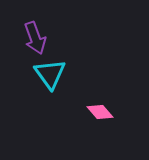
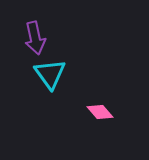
purple arrow: rotated 8 degrees clockwise
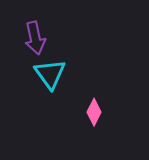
pink diamond: moved 6 px left; rotated 68 degrees clockwise
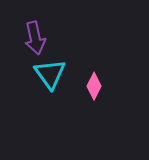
pink diamond: moved 26 px up
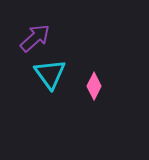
purple arrow: rotated 120 degrees counterclockwise
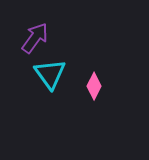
purple arrow: rotated 12 degrees counterclockwise
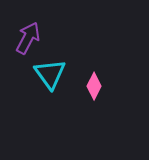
purple arrow: moved 7 px left; rotated 8 degrees counterclockwise
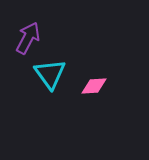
pink diamond: rotated 60 degrees clockwise
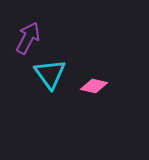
pink diamond: rotated 16 degrees clockwise
